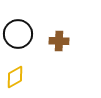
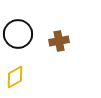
brown cross: rotated 12 degrees counterclockwise
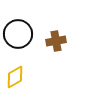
brown cross: moved 3 px left
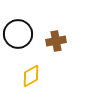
yellow diamond: moved 16 px right, 1 px up
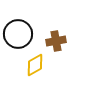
yellow diamond: moved 4 px right, 11 px up
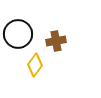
yellow diamond: rotated 25 degrees counterclockwise
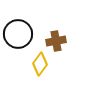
yellow diamond: moved 5 px right, 1 px up
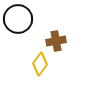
black circle: moved 15 px up
